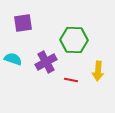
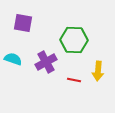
purple square: rotated 18 degrees clockwise
red line: moved 3 px right
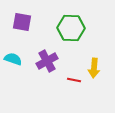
purple square: moved 1 px left, 1 px up
green hexagon: moved 3 px left, 12 px up
purple cross: moved 1 px right, 1 px up
yellow arrow: moved 4 px left, 3 px up
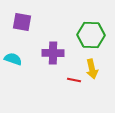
green hexagon: moved 20 px right, 7 px down
purple cross: moved 6 px right, 8 px up; rotated 30 degrees clockwise
yellow arrow: moved 2 px left, 1 px down; rotated 18 degrees counterclockwise
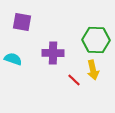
green hexagon: moved 5 px right, 5 px down
yellow arrow: moved 1 px right, 1 px down
red line: rotated 32 degrees clockwise
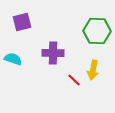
purple square: rotated 24 degrees counterclockwise
green hexagon: moved 1 px right, 9 px up
yellow arrow: rotated 24 degrees clockwise
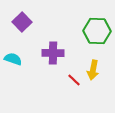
purple square: rotated 30 degrees counterclockwise
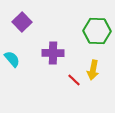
cyan semicircle: moved 1 px left; rotated 30 degrees clockwise
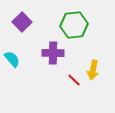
green hexagon: moved 23 px left, 6 px up; rotated 8 degrees counterclockwise
